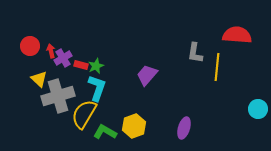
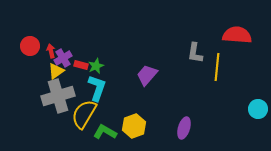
yellow triangle: moved 17 px right, 8 px up; rotated 42 degrees clockwise
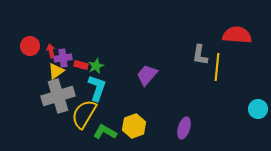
gray L-shape: moved 5 px right, 2 px down
purple cross: rotated 24 degrees clockwise
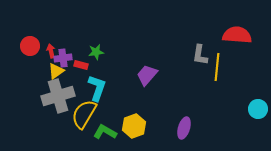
green star: moved 14 px up; rotated 14 degrees clockwise
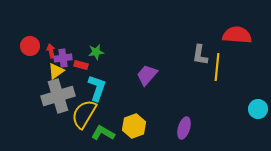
green L-shape: moved 2 px left, 1 px down
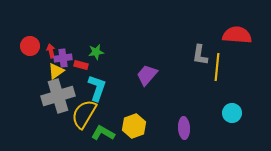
cyan circle: moved 26 px left, 4 px down
purple ellipse: rotated 20 degrees counterclockwise
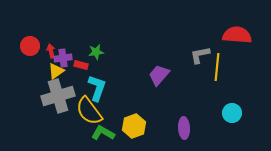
gray L-shape: rotated 70 degrees clockwise
purple trapezoid: moved 12 px right
yellow semicircle: moved 5 px right, 3 px up; rotated 68 degrees counterclockwise
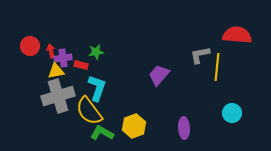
yellow triangle: rotated 24 degrees clockwise
green L-shape: moved 1 px left
